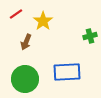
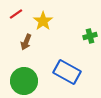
blue rectangle: rotated 32 degrees clockwise
green circle: moved 1 px left, 2 px down
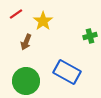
green circle: moved 2 px right
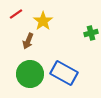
green cross: moved 1 px right, 3 px up
brown arrow: moved 2 px right, 1 px up
blue rectangle: moved 3 px left, 1 px down
green circle: moved 4 px right, 7 px up
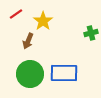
blue rectangle: rotated 28 degrees counterclockwise
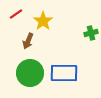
green circle: moved 1 px up
